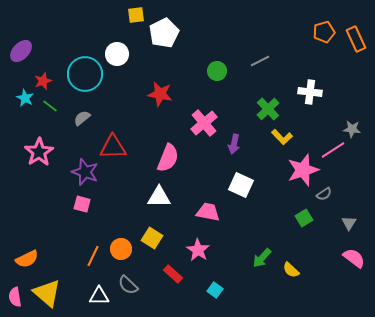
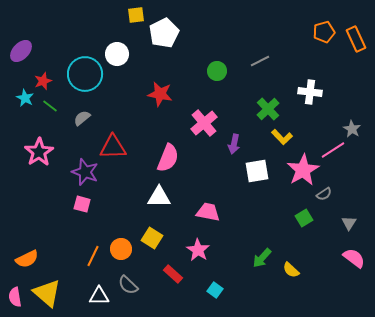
gray star at (352, 129): rotated 24 degrees clockwise
pink star at (303, 170): rotated 12 degrees counterclockwise
white square at (241, 185): moved 16 px right, 14 px up; rotated 35 degrees counterclockwise
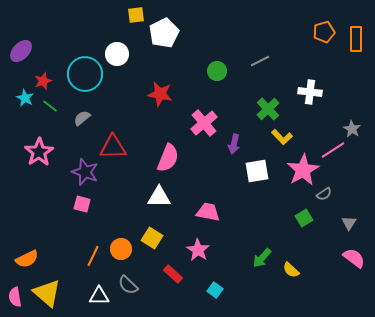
orange rectangle at (356, 39): rotated 25 degrees clockwise
